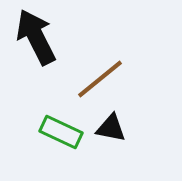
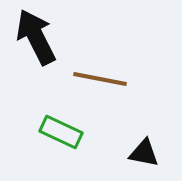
brown line: rotated 50 degrees clockwise
black triangle: moved 33 px right, 25 px down
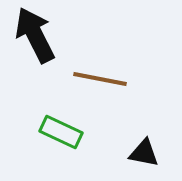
black arrow: moved 1 px left, 2 px up
